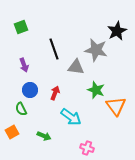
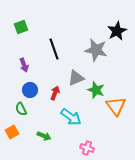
gray triangle: moved 11 px down; rotated 30 degrees counterclockwise
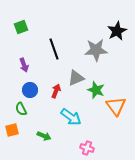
gray star: rotated 15 degrees counterclockwise
red arrow: moved 1 px right, 2 px up
orange square: moved 2 px up; rotated 16 degrees clockwise
